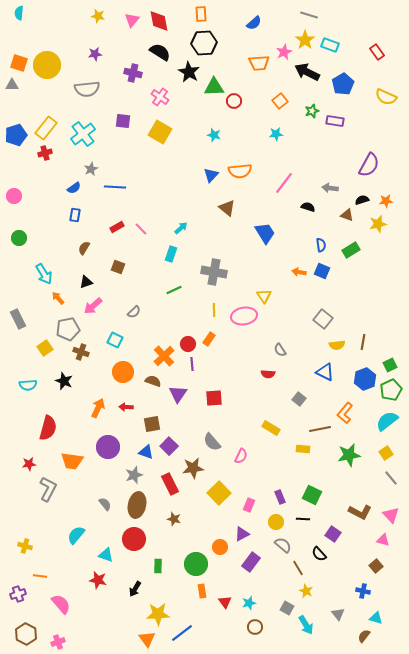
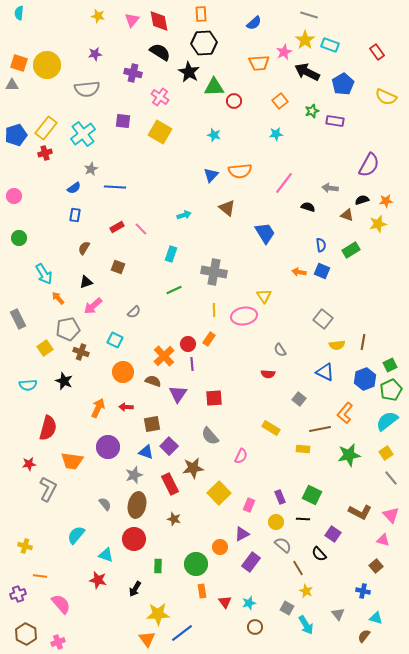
cyan arrow at (181, 228): moved 3 px right, 13 px up; rotated 24 degrees clockwise
gray semicircle at (212, 442): moved 2 px left, 6 px up
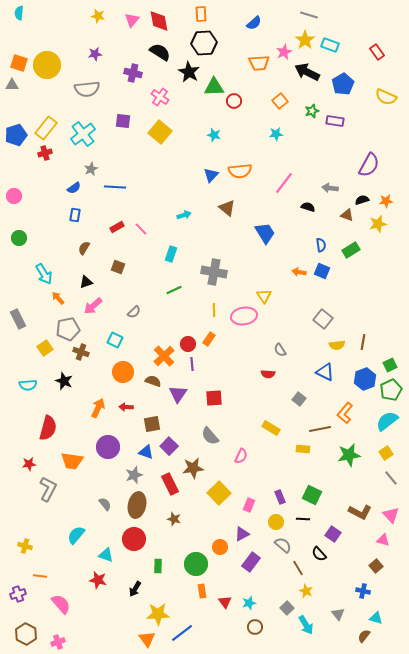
yellow square at (160, 132): rotated 10 degrees clockwise
gray square at (287, 608): rotated 16 degrees clockwise
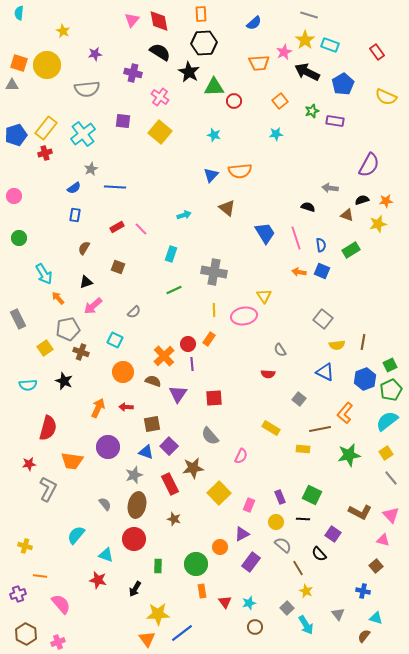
yellow star at (98, 16): moved 35 px left, 15 px down; rotated 16 degrees clockwise
pink line at (284, 183): moved 12 px right, 55 px down; rotated 55 degrees counterclockwise
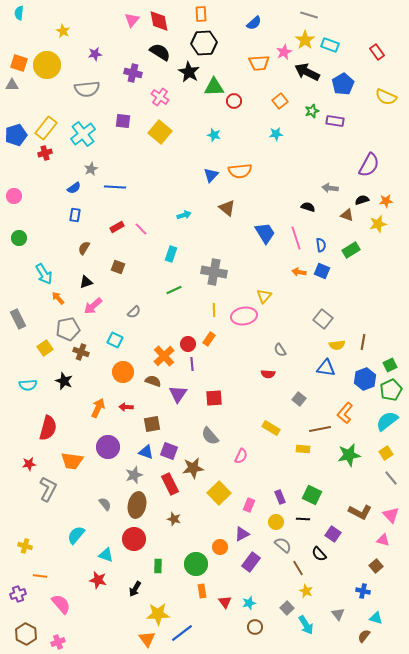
yellow triangle at (264, 296): rotated 14 degrees clockwise
blue triangle at (325, 372): moved 1 px right, 4 px up; rotated 18 degrees counterclockwise
purple square at (169, 446): moved 5 px down; rotated 24 degrees counterclockwise
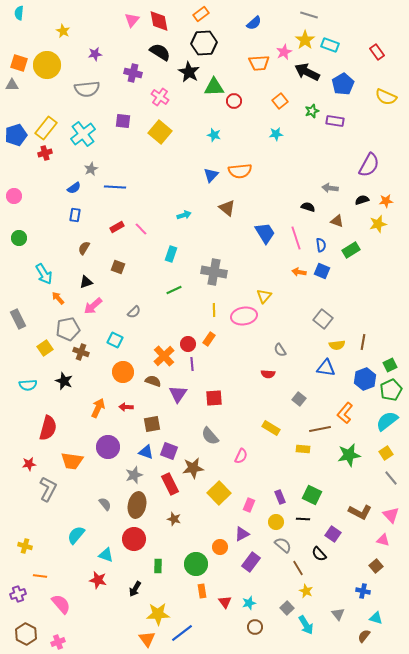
orange rectangle at (201, 14): rotated 56 degrees clockwise
brown triangle at (347, 215): moved 10 px left, 6 px down
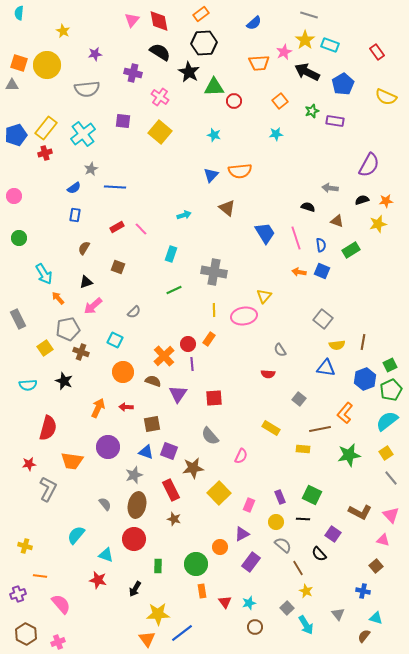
red rectangle at (170, 484): moved 1 px right, 6 px down
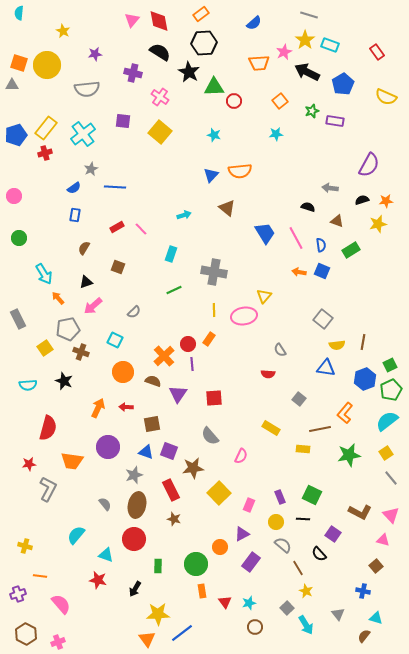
pink line at (296, 238): rotated 10 degrees counterclockwise
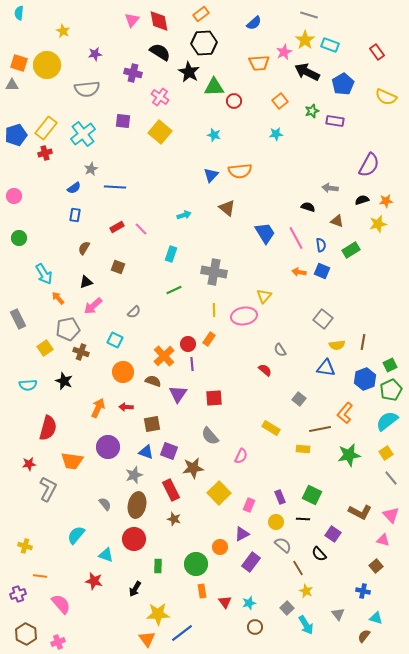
red semicircle at (268, 374): moved 3 px left, 4 px up; rotated 144 degrees counterclockwise
red star at (98, 580): moved 4 px left, 1 px down
